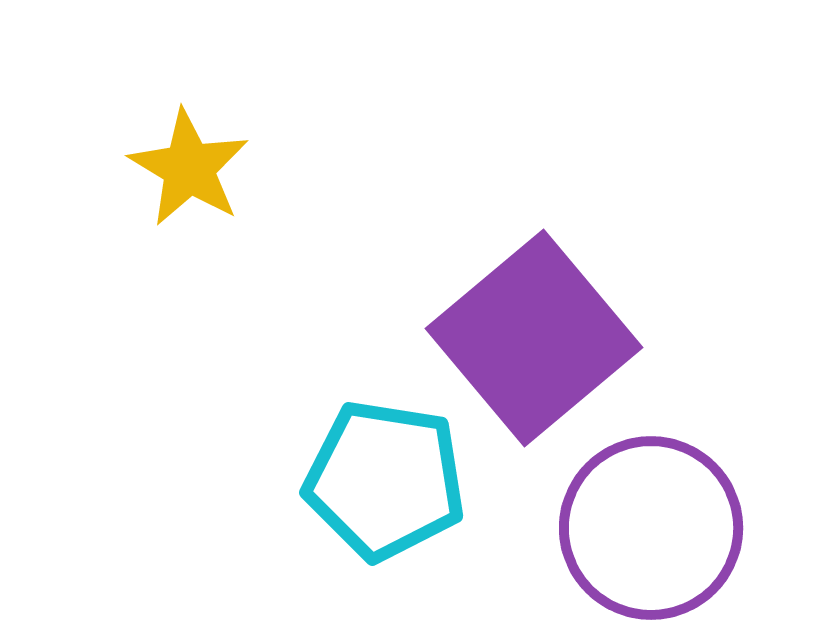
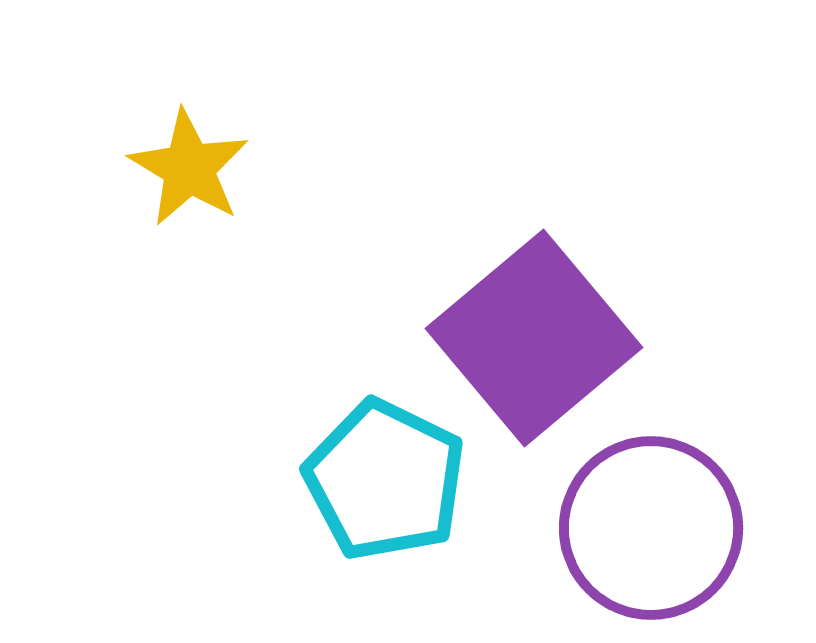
cyan pentagon: rotated 17 degrees clockwise
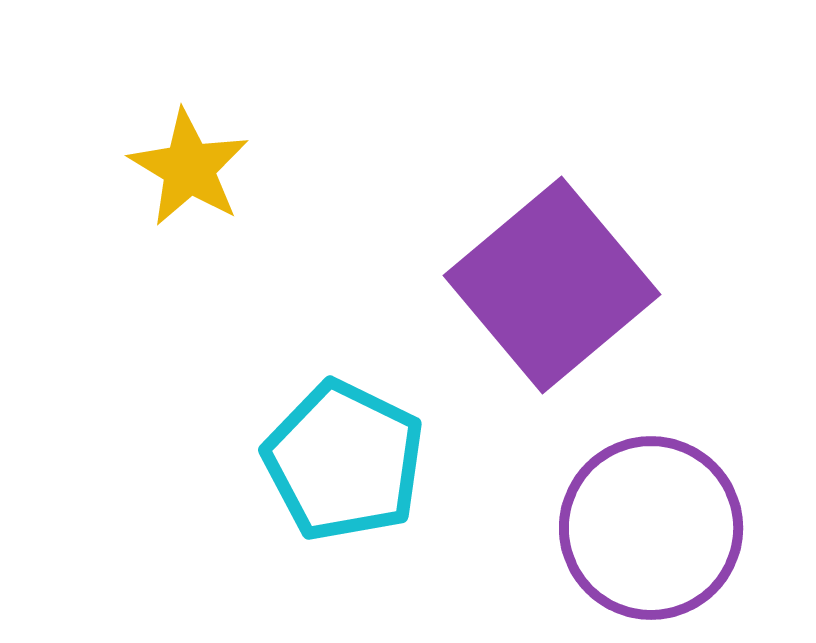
purple square: moved 18 px right, 53 px up
cyan pentagon: moved 41 px left, 19 px up
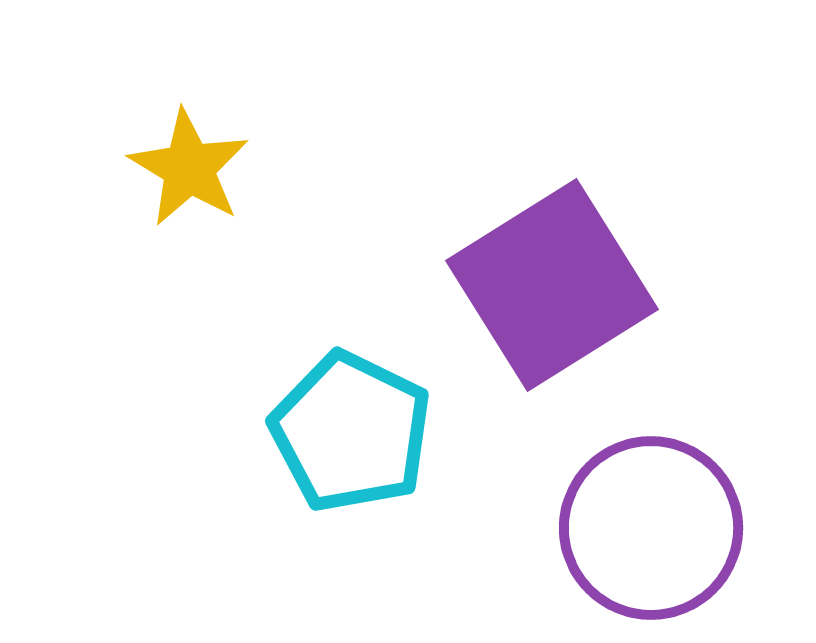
purple square: rotated 8 degrees clockwise
cyan pentagon: moved 7 px right, 29 px up
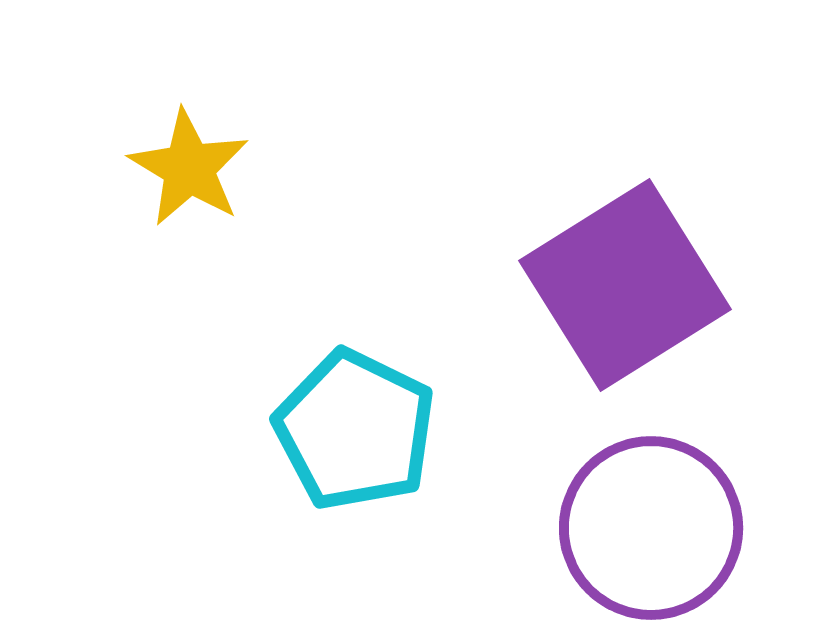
purple square: moved 73 px right
cyan pentagon: moved 4 px right, 2 px up
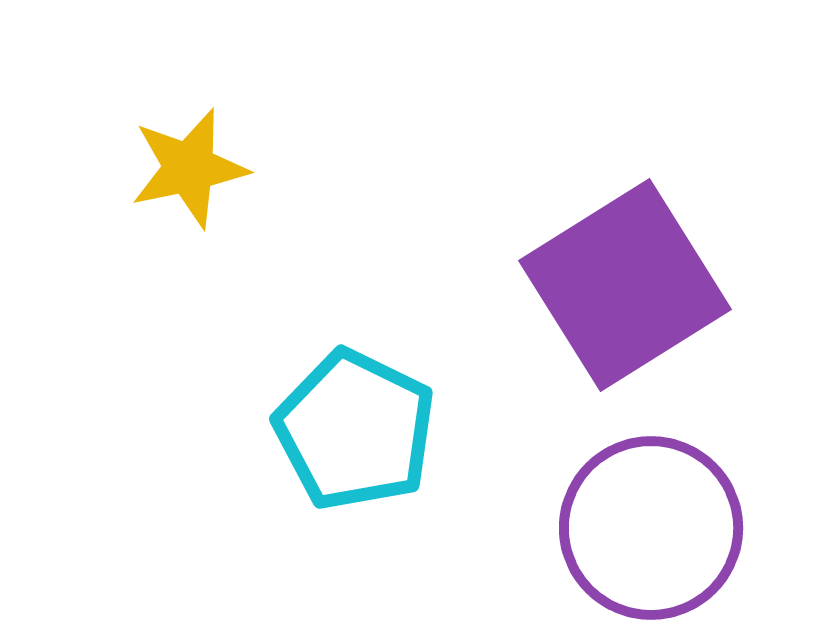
yellow star: rotated 29 degrees clockwise
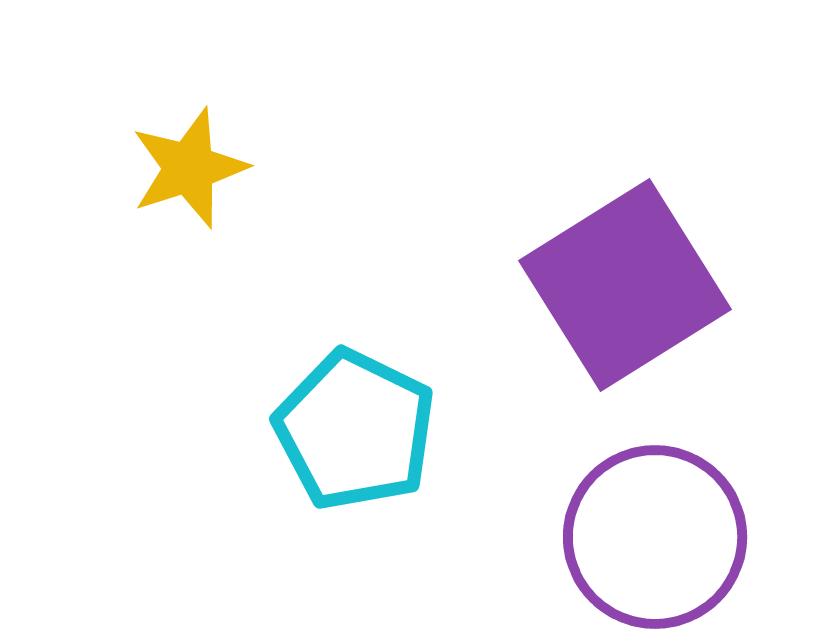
yellow star: rotated 6 degrees counterclockwise
purple circle: moved 4 px right, 9 px down
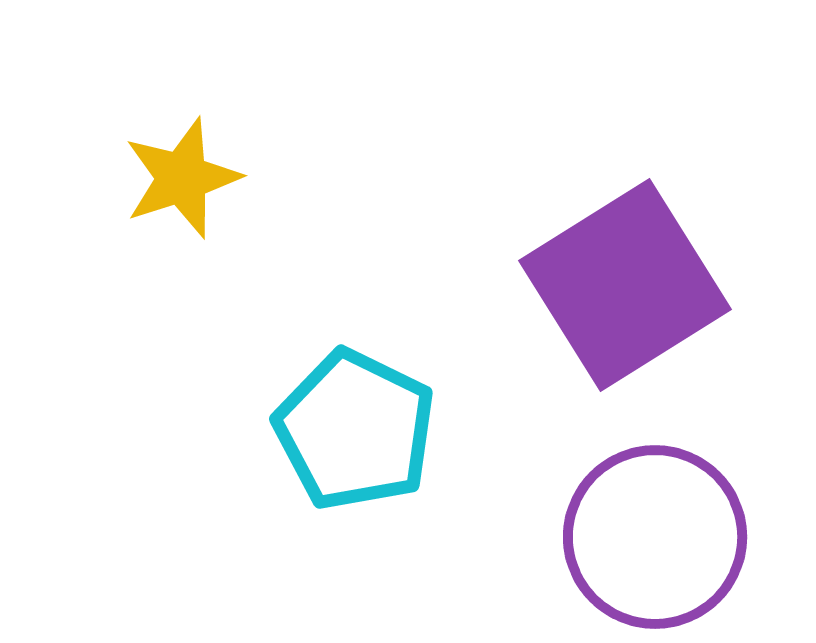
yellow star: moved 7 px left, 10 px down
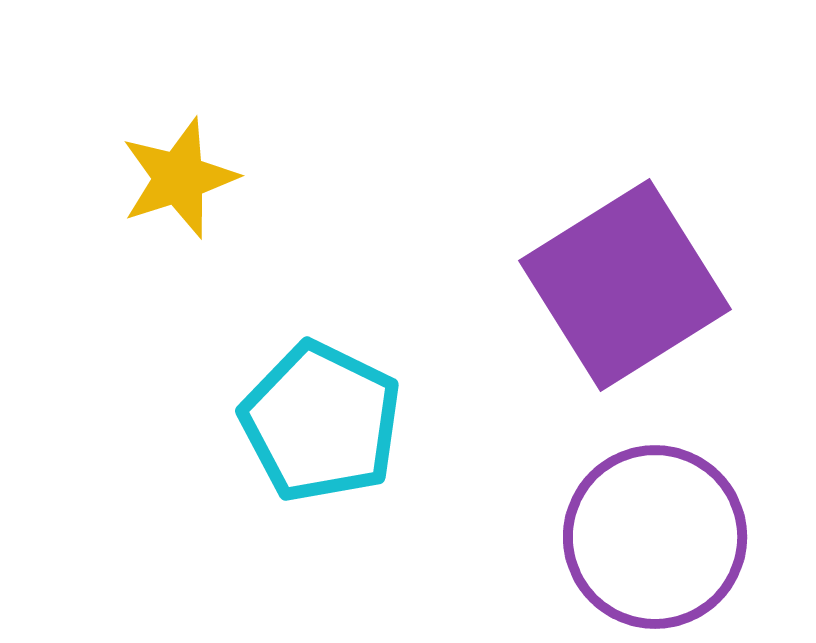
yellow star: moved 3 px left
cyan pentagon: moved 34 px left, 8 px up
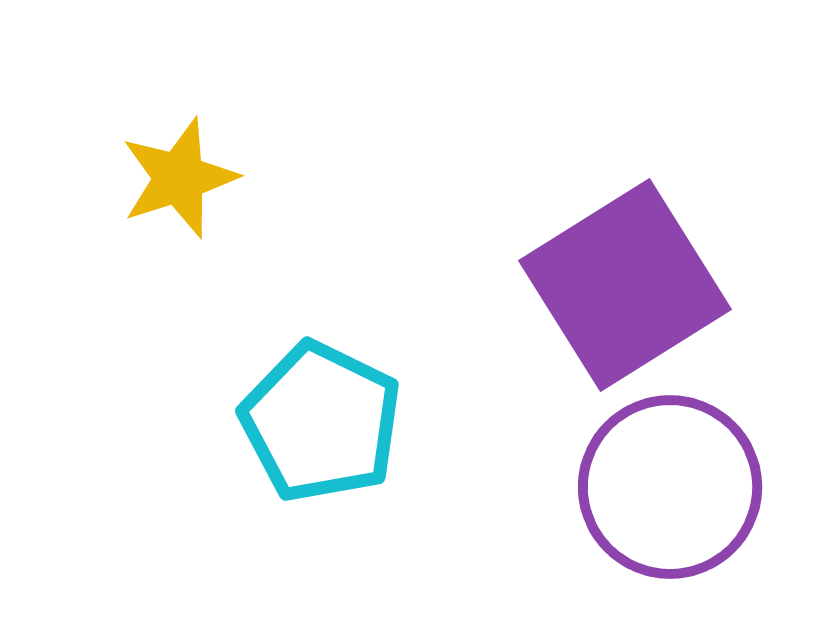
purple circle: moved 15 px right, 50 px up
